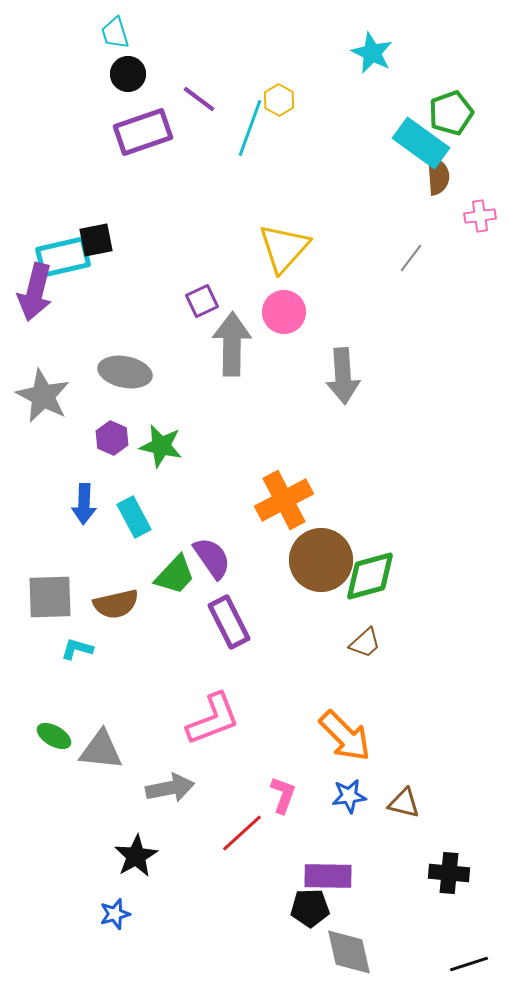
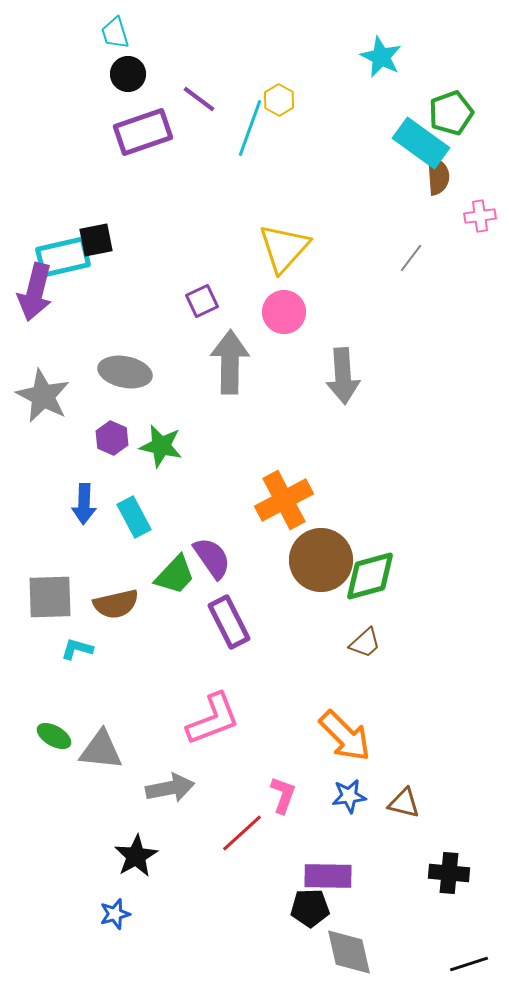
cyan star at (372, 53): moved 9 px right, 4 px down
gray arrow at (232, 344): moved 2 px left, 18 px down
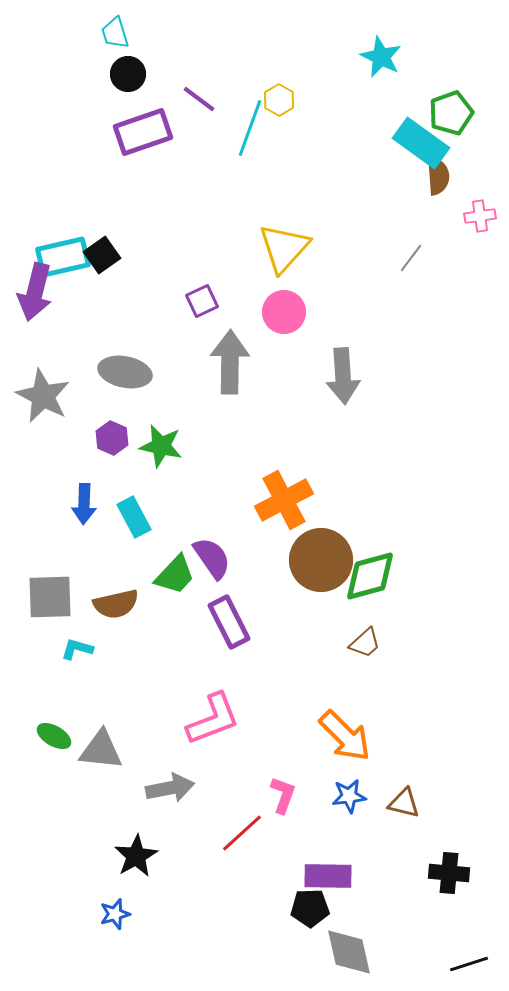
black square at (96, 240): moved 6 px right, 15 px down; rotated 24 degrees counterclockwise
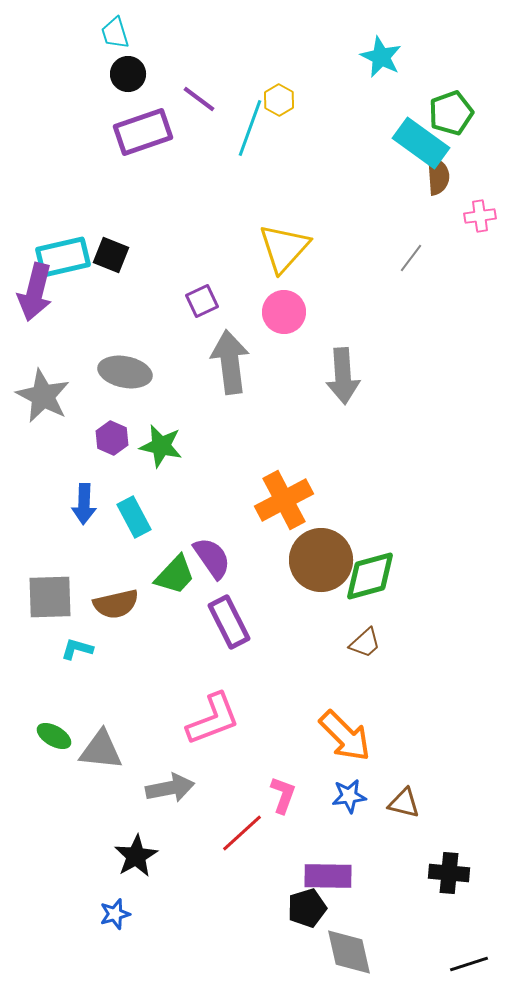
black square at (102, 255): moved 9 px right; rotated 33 degrees counterclockwise
gray arrow at (230, 362): rotated 8 degrees counterclockwise
black pentagon at (310, 908): moved 3 px left; rotated 15 degrees counterclockwise
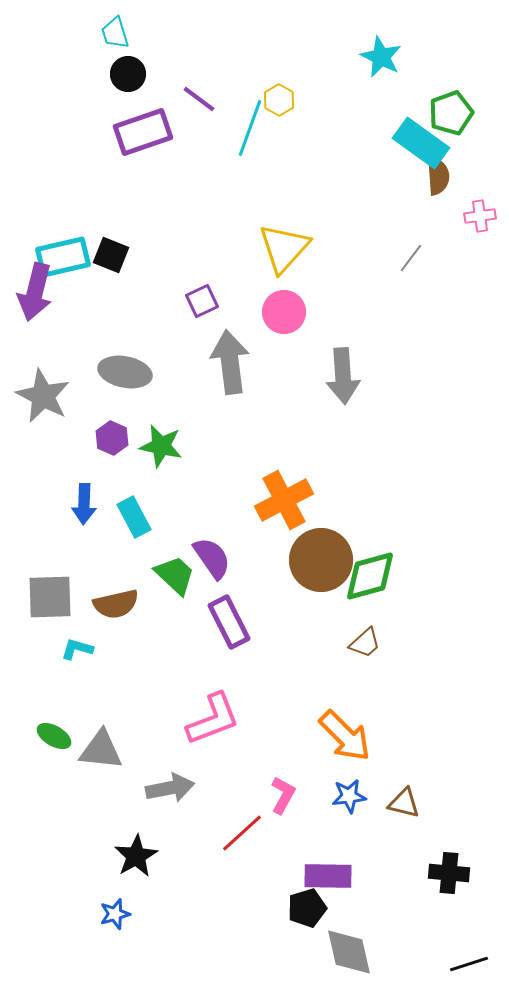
green trapezoid at (175, 575): rotated 90 degrees counterclockwise
pink L-shape at (283, 795): rotated 9 degrees clockwise
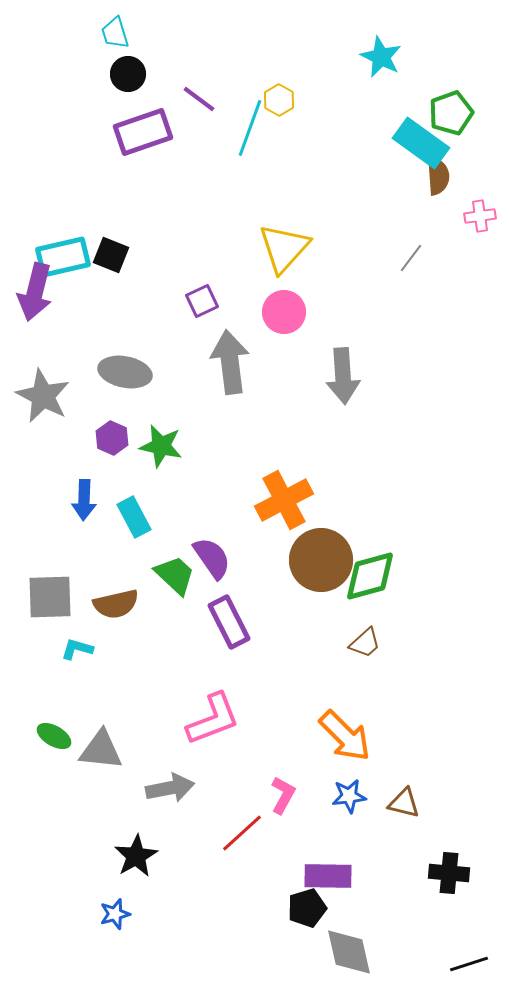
blue arrow at (84, 504): moved 4 px up
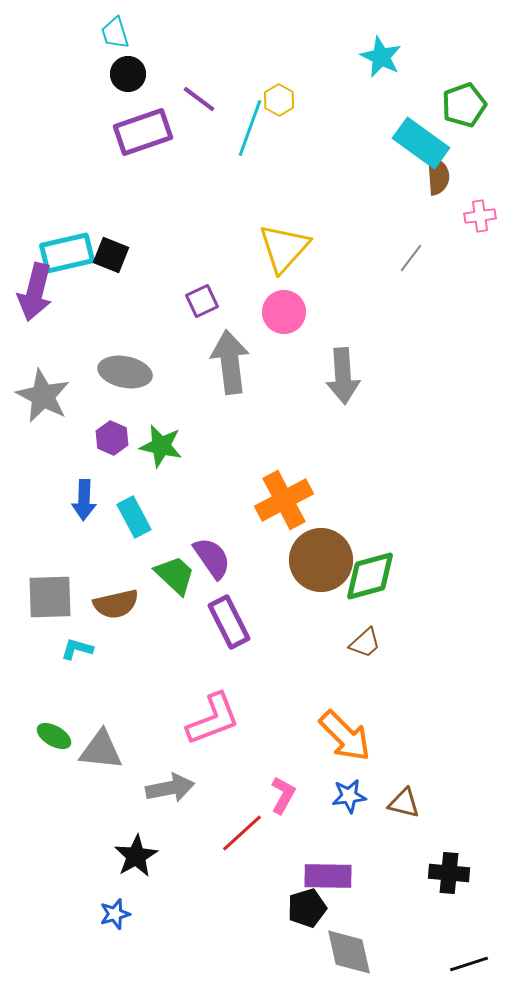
green pentagon at (451, 113): moved 13 px right, 8 px up
cyan rectangle at (63, 257): moved 4 px right, 4 px up
